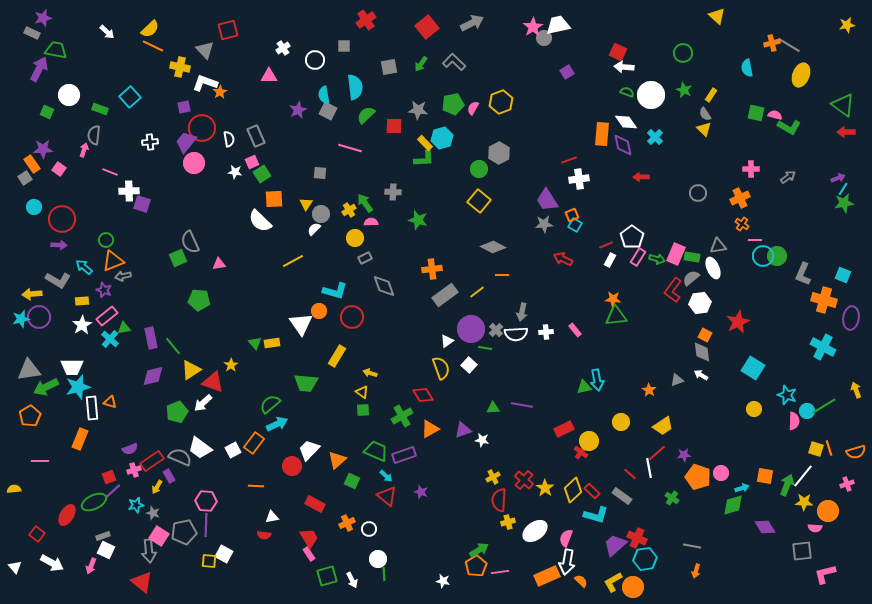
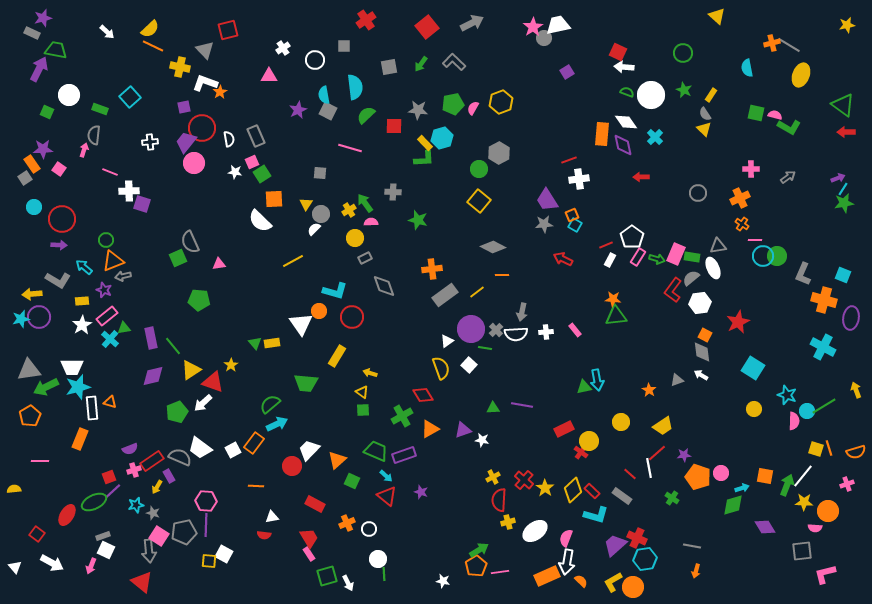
white arrow at (352, 580): moved 4 px left, 3 px down
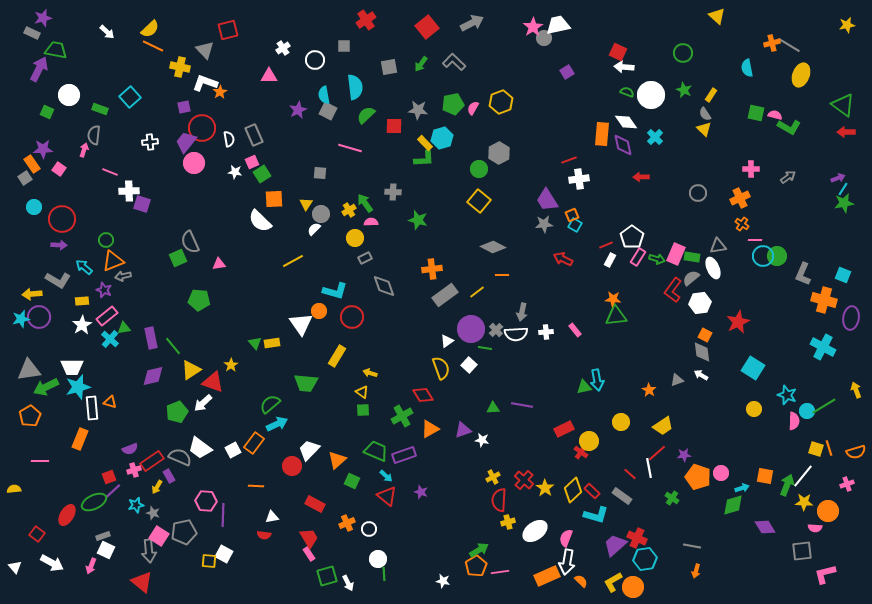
gray rectangle at (256, 136): moved 2 px left, 1 px up
purple line at (206, 525): moved 17 px right, 10 px up
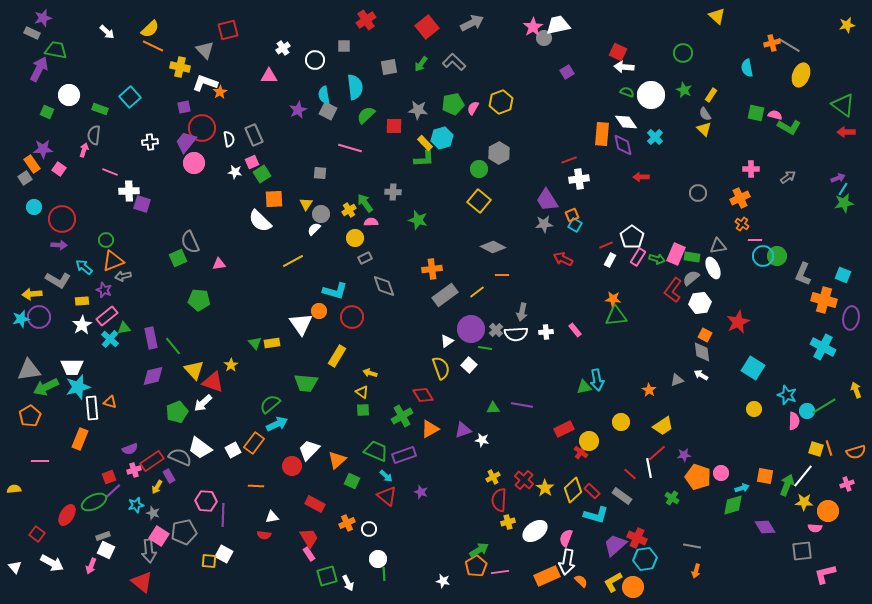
yellow triangle at (191, 370): moved 3 px right; rotated 40 degrees counterclockwise
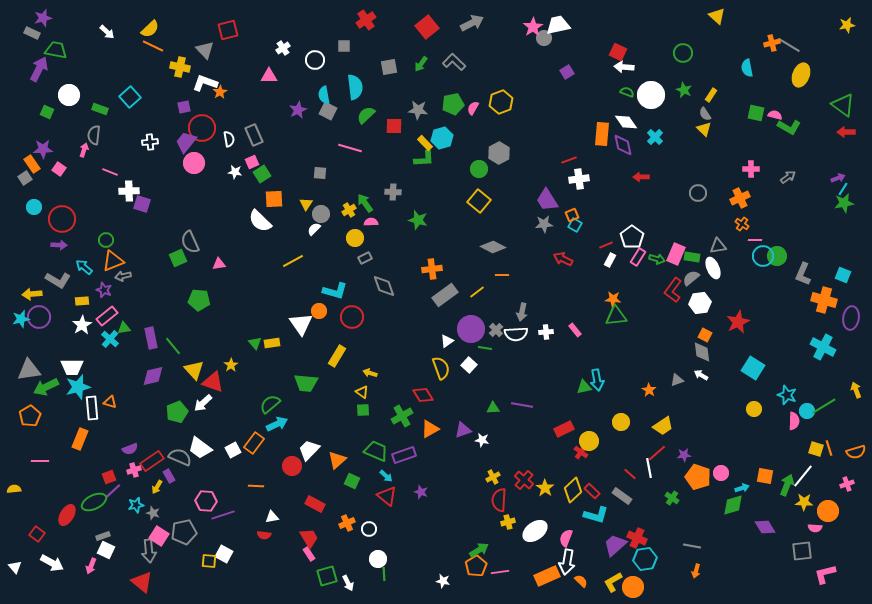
purple line at (223, 515): rotated 70 degrees clockwise
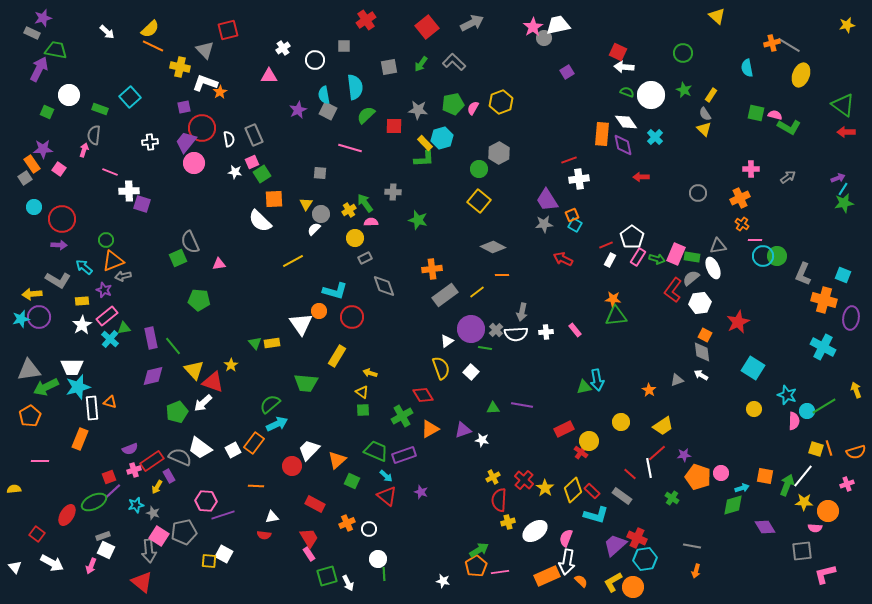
white square at (469, 365): moved 2 px right, 7 px down
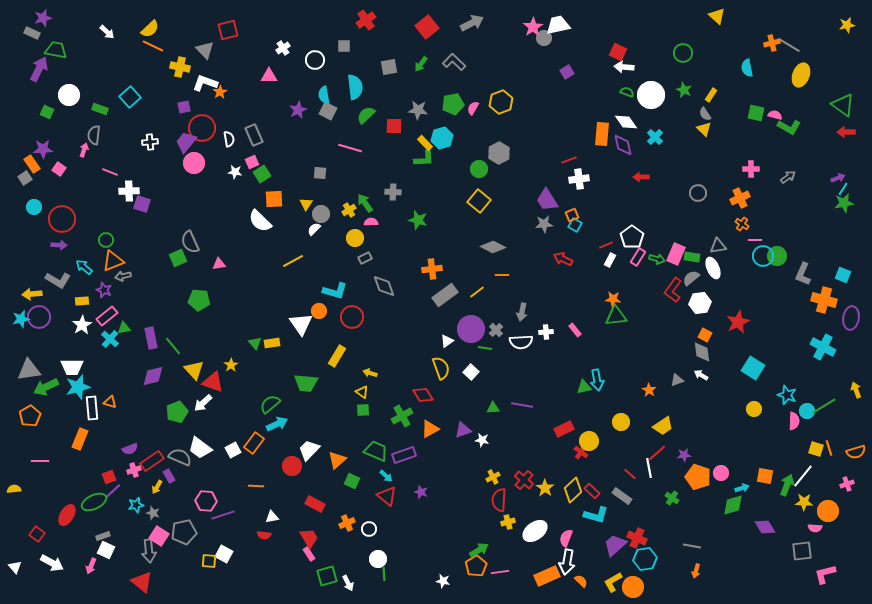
white semicircle at (516, 334): moved 5 px right, 8 px down
